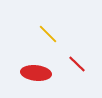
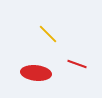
red line: rotated 24 degrees counterclockwise
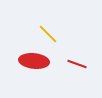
red ellipse: moved 2 px left, 12 px up
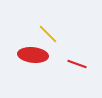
red ellipse: moved 1 px left, 6 px up
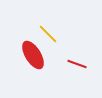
red ellipse: rotated 52 degrees clockwise
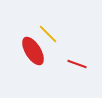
red ellipse: moved 4 px up
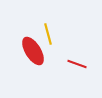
yellow line: rotated 30 degrees clockwise
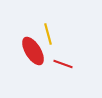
red line: moved 14 px left
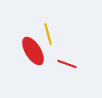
red line: moved 4 px right
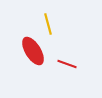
yellow line: moved 10 px up
